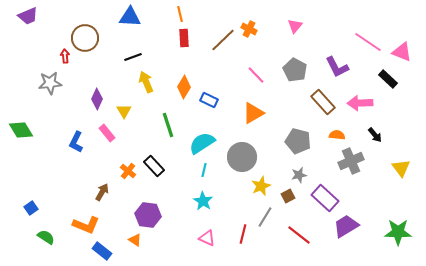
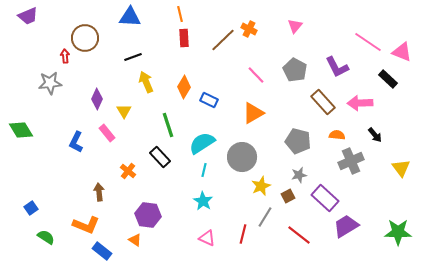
black rectangle at (154, 166): moved 6 px right, 9 px up
brown arrow at (102, 192): moved 3 px left; rotated 36 degrees counterclockwise
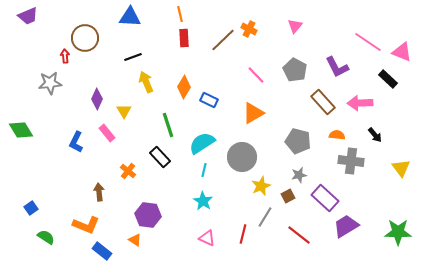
gray cross at (351, 161): rotated 30 degrees clockwise
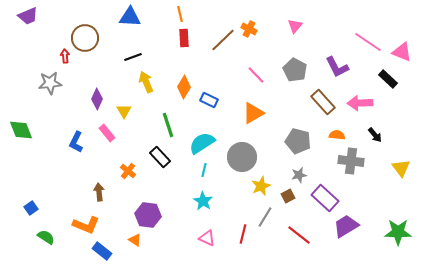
green diamond at (21, 130): rotated 10 degrees clockwise
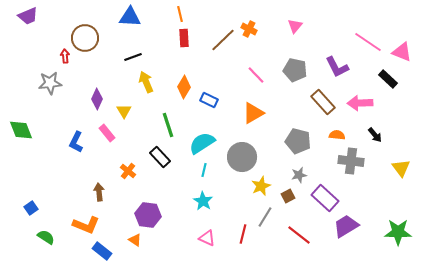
gray pentagon at (295, 70): rotated 15 degrees counterclockwise
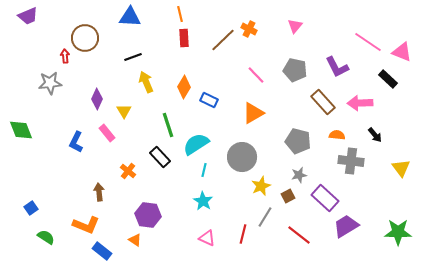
cyan semicircle at (202, 143): moved 6 px left, 1 px down
